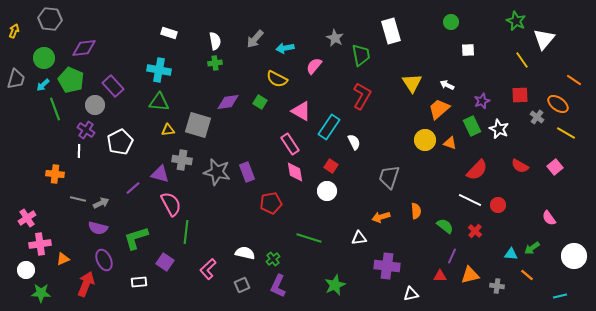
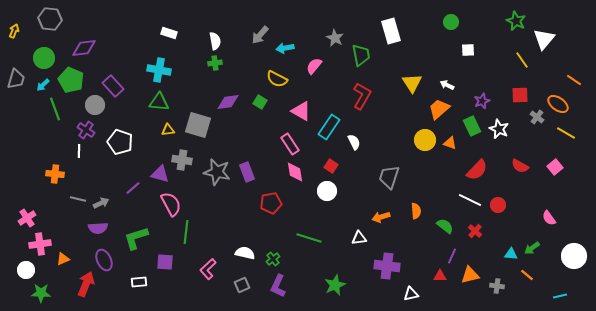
gray arrow at (255, 39): moved 5 px right, 4 px up
white pentagon at (120, 142): rotated 25 degrees counterclockwise
purple semicircle at (98, 228): rotated 18 degrees counterclockwise
purple square at (165, 262): rotated 30 degrees counterclockwise
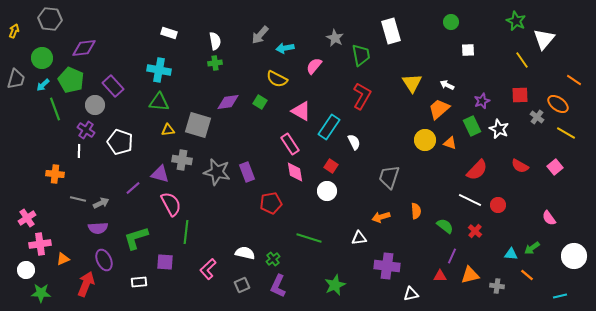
green circle at (44, 58): moved 2 px left
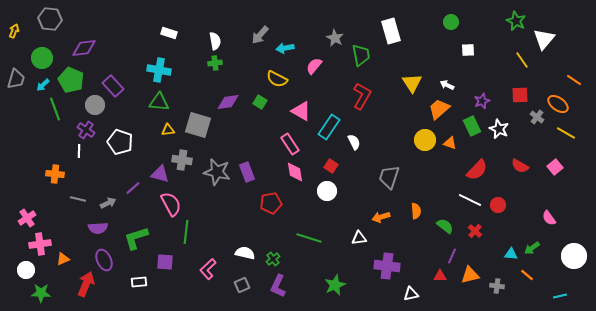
gray arrow at (101, 203): moved 7 px right
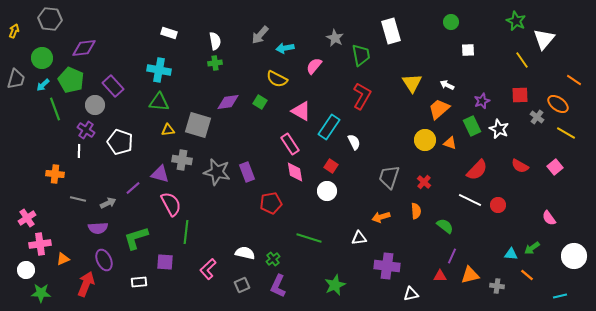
red cross at (475, 231): moved 51 px left, 49 px up
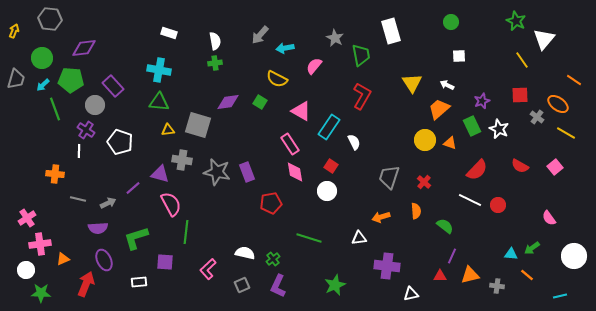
white square at (468, 50): moved 9 px left, 6 px down
green pentagon at (71, 80): rotated 20 degrees counterclockwise
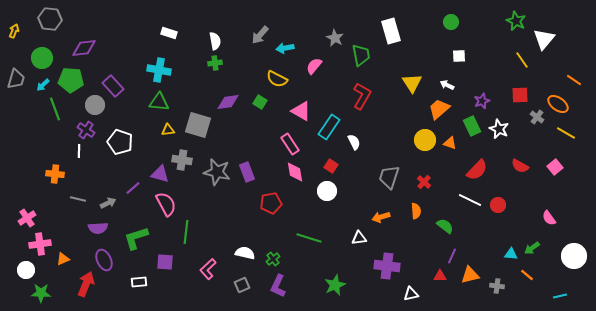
pink semicircle at (171, 204): moved 5 px left
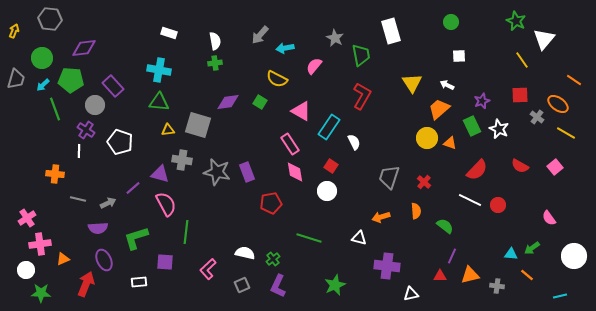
yellow circle at (425, 140): moved 2 px right, 2 px up
white triangle at (359, 238): rotated 21 degrees clockwise
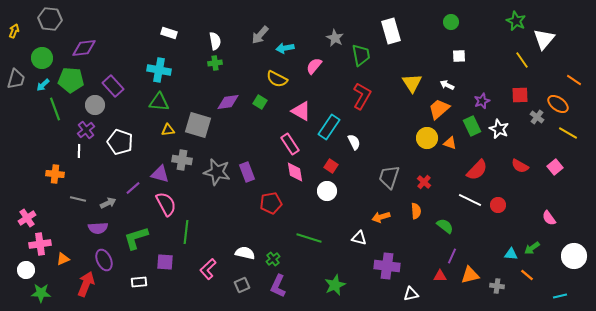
purple cross at (86, 130): rotated 18 degrees clockwise
yellow line at (566, 133): moved 2 px right
